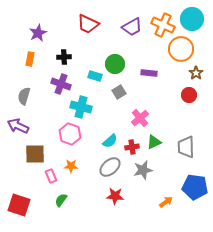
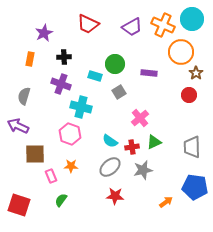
purple star: moved 6 px right
orange circle: moved 3 px down
cyan semicircle: rotated 77 degrees clockwise
gray trapezoid: moved 6 px right
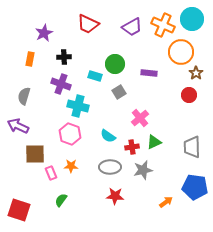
cyan cross: moved 3 px left, 1 px up
cyan semicircle: moved 2 px left, 5 px up
gray ellipse: rotated 40 degrees clockwise
pink rectangle: moved 3 px up
red square: moved 5 px down
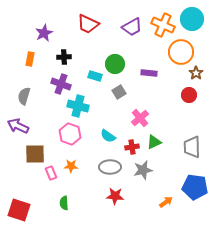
green semicircle: moved 3 px right, 3 px down; rotated 40 degrees counterclockwise
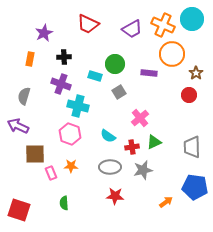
purple trapezoid: moved 2 px down
orange circle: moved 9 px left, 2 px down
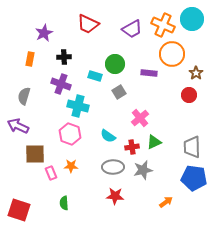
gray ellipse: moved 3 px right
blue pentagon: moved 1 px left, 9 px up
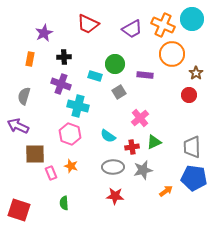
purple rectangle: moved 4 px left, 2 px down
orange star: rotated 16 degrees clockwise
orange arrow: moved 11 px up
